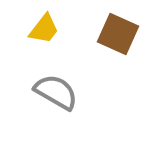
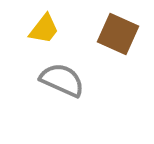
gray semicircle: moved 6 px right, 12 px up; rotated 6 degrees counterclockwise
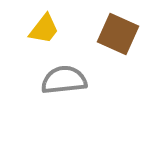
gray semicircle: moved 2 px right; rotated 30 degrees counterclockwise
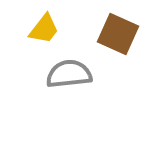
gray semicircle: moved 5 px right, 6 px up
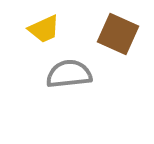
yellow trapezoid: rotated 28 degrees clockwise
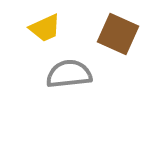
yellow trapezoid: moved 1 px right, 1 px up
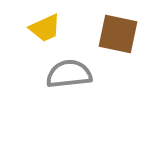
brown square: rotated 12 degrees counterclockwise
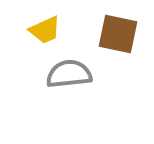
yellow trapezoid: moved 2 px down
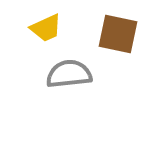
yellow trapezoid: moved 1 px right, 2 px up
